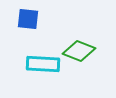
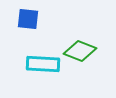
green diamond: moved 1 px right
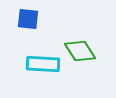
green diamond: rotated 36 degrees clockwise
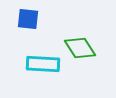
green diamond: moved 3 px up
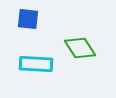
cyan rectangle: moved 7 px left
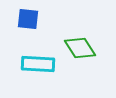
cyan rectangle: moved 2 px right
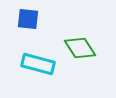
cyan rectangle: rotated 12 degrees clockwise
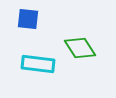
cyan rectangle: rotated 8 degrees counterclockwise
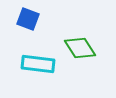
blue square: rotated 15 degrees clockwise
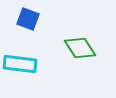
cyan rectangle: moved 18 px left
